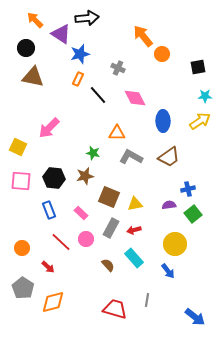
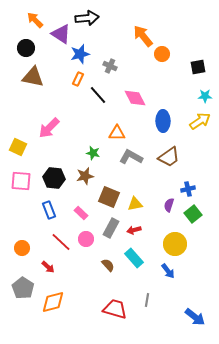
gray cross at (118, 68): moved 8 px left, 2 px up
purple semicircle at (169, 205): rotated 64 degrees counterclockwise
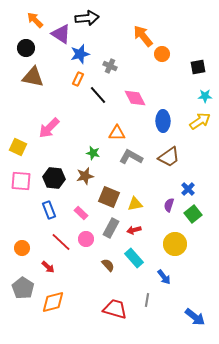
blue cross at (188, 189): rotated 32 degrees counterclockwise
blue arrow at (168, 271): moved 4 px left, 6 px down
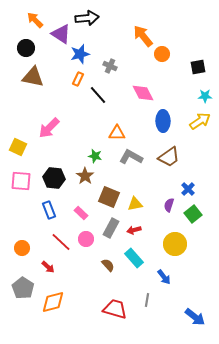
pink diamond at (135, 98): moved 8 px right, 5 px up
green star at (93, 153): moved 2 px right, 3 px down
brown star at (85, 176): rotated 24 degrees counterclockwise
